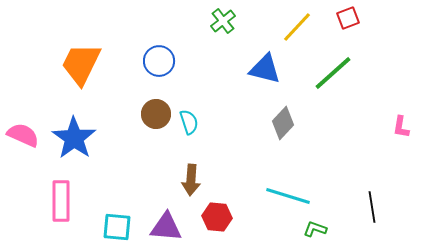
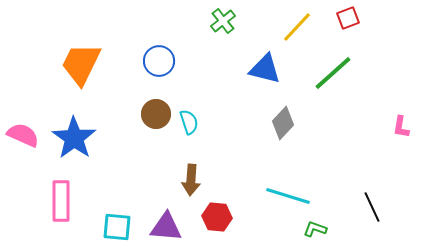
black line: rotated 16 degrees counterclockwise
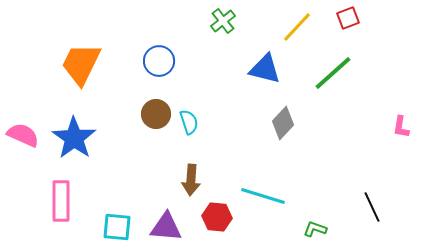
cyan line: moved 25 px left
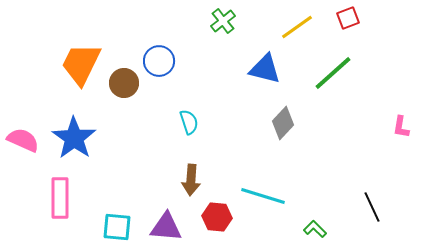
yellow line: rotated 12 degrees clockwise
brown circle: moved 32 px left, 31 px up
pink semicircle: moved 5 px down
pink rectangle: moved 1 px left, 3 px up
green L-shape: rotated 25 degrees clockwise
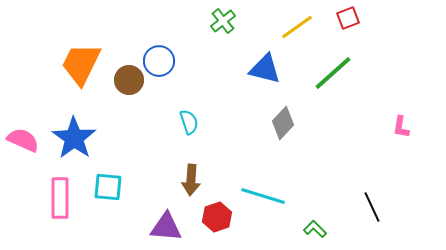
brown circle: moved 5 px right, 3 px up
red hexagon: rotated 24 degrees counterclockwise
cyan square: moved 9 px left, 40 px up
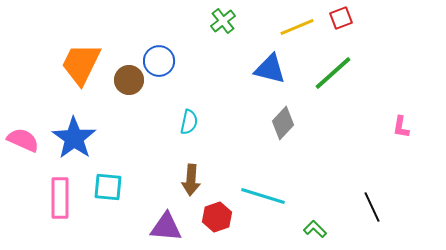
red square: moved 7 px left
yellow line: rotated 12 degrees clockwise
blue triangle: moved 5 px right
cyan semicircle: rotated 30 degrees clockwise
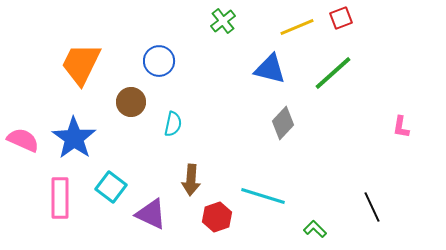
brown circle: moved 2 px right, 22 px down
cyan semicircle: moved 16 px left, 2 px down
cyan square: moved 3 px right; rotated 32 degrees clockwise
purple triangle: moved 15 px left, 13 px up; rotated 20 degrees clockwise
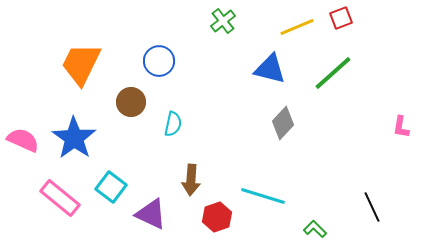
pink rectangle: rotated 51 degrees counterclockwise
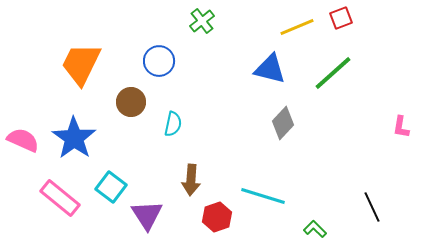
green cross: moved 21 px left
purple triangle: moved 4 px left, 1 px down; rotated 32 degrees clockwise
